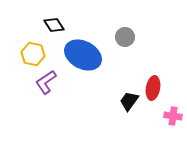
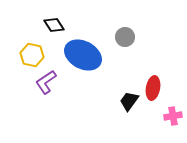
yellow hexagon: moved 1 px left, 1 px down
pink cross: rotated 18 degrees counterclockwise
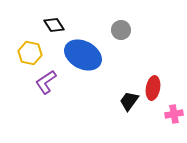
gray circle: moved 4 px left, 7 px up
yellow hexagon: moved 2 px left, 2 px up
pink cross: moved 1 px right, 2 px up
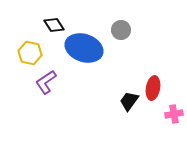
blue ellipse: moved 1 px right, 7 px up; rotated 9 degrees counterclockwise
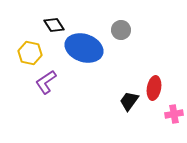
red ellipse: moved 1 px right
